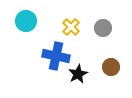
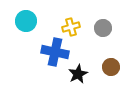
yellow cross: rotated 30 degrees clockwise
blue cross: moved 1 px left, 4 px up
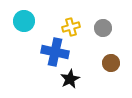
cyan circle: moved 2 px left
brown circle: moved 4 px up
black star: moved 8 px left, 5 px down
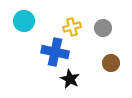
yellow cross: moved 1 px right
black star: rotated 18 degrees counterclockwise
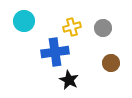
blue cross: rotated 20 degrees counterclockwise
black star: moved 1 px left, 1 px down
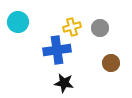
cyan circle: moved 6 px left, 1 px down
gray circle: moved 3 px left
blue cross: moved 2 px right, 2 px up
black star: moved 5 px left, 3 px down; rotated 18 degrees counterclockwise
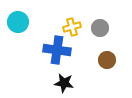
blue cross: rotated 16 degrees clockwise
brown circle: moved 4 px left, 3 px up
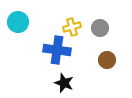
black star: rotated 12 degrees clockwise
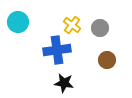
yellow cross: moved 2 px up; rotated 36 degrees counterclockwise
blue cross: rotated 16 degrees counterclockwise
black star: rotated 12 degrees counterclockwise
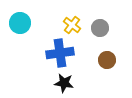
cyan circle: moved 2 px right, 1 px down
blue cross: moved 3 px right, 3 px down
